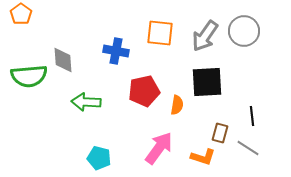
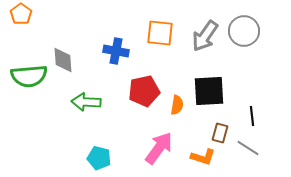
black square: moved 2 px right, 9 px down
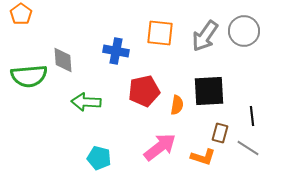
pink arrow: moved 1 px right, 1 px up; rotated 16 degrees clockwise
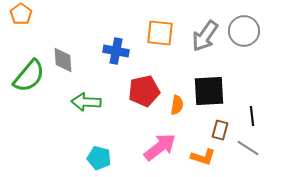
green semicircle: rotated 45 degrees counterclockwise
brown rectangle: moved 3 px up
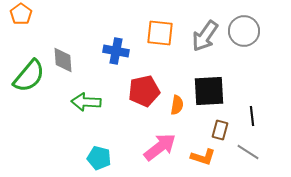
gray line: moved 4 px down
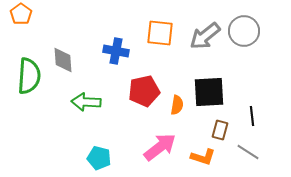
gray arrow: rotated 16 degrees clockwise
green semicircle: rotated 36 degrees counterclockwise
black square: moved 1 px down
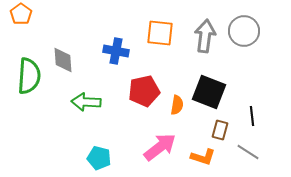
gray arrow: rotated 136 degrees clockwise
black square: rotated 24 degrees clockwise
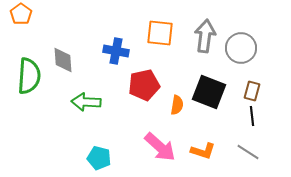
gray circle: moved 3 px left, 17 px down
red pentagon: moved 6 px up
brown rectangle: moved 32 px right, 39 px up
pink arrow: rotated 80 degrees clockwise
orange L-shape: moved 6 px up
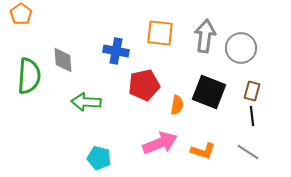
pink arrow: moved 4 px up; rotated 64 degrees counterclockwise
